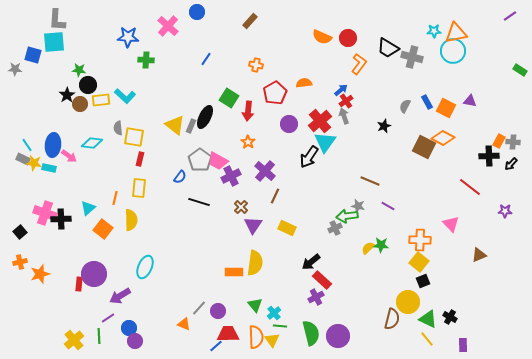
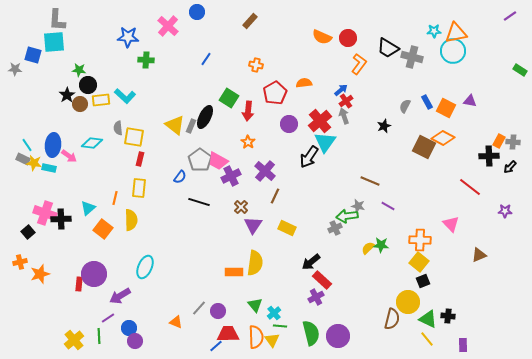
black arrow at (511, 164): moved 1 px left, 3 px down
black square at (20, 232): moved 8 px right
black cross at (450, 317): moved 2 px left, 1 px up; rotated 24 degrees counterclockwise
orange triangle at (184, 324): moved 8 px left, 2 px up
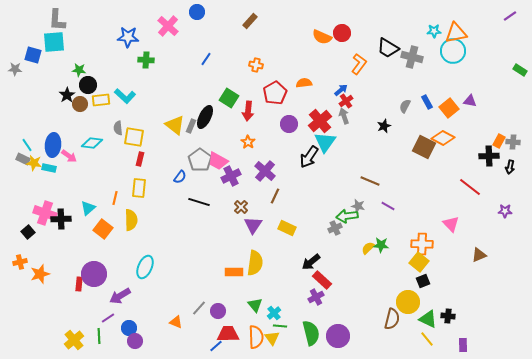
red circle at (348, 38): moved 6 px left, 5 px up
orange square at (446, 108): moved 3 px right; rotated 24 degrees clockwise
black arrow at (510, 167): rotated 32 degrees counterclockwise
orange cross at (420, 240): moved 2 px right, 4 px down
yellow triangle at (272, 340): moved 2 px up
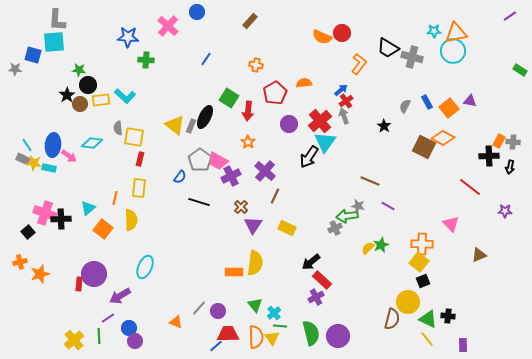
black star at (384, 126): rotated 16 degrees counterclockwise
green star at (381, 245): rotated 28 degrees counterclockwise
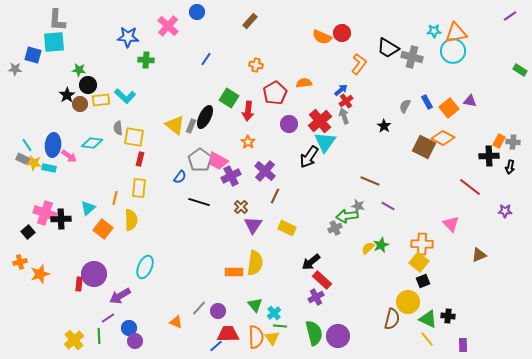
green semicircle at (311, 333): moved 3 px right
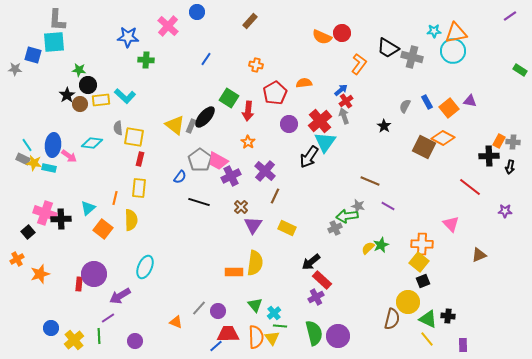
black ellipse at (205, 117): rotated 15 degrees clockwise
orange cross at (20, 262): moved 3 px left, 3 px up; rotated 16 degrees counterclockwise
blue circle at (129, 328): moved 78 px left
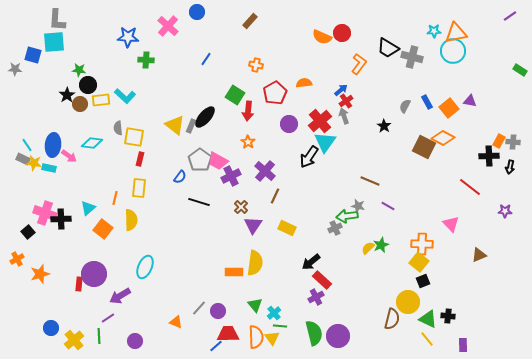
green square at (229, 98): moved 6 px right, 3 px up
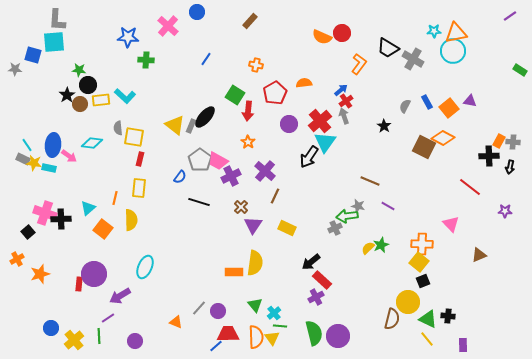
gray cross at (412, 57): moved 1 px right, 2 px down; rotated 15 degrees clockwise
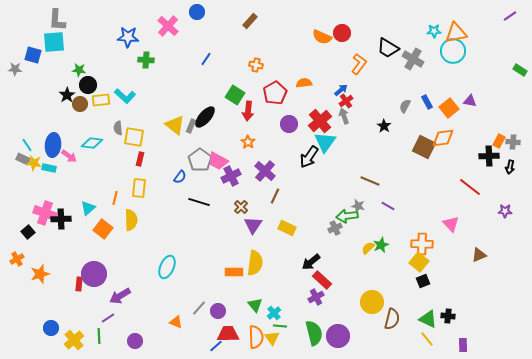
orange diamond at (443, 138): rotated 35 degrees counterclockwise
cyan ellipse at (145, 267): moved 22 px right
yellow circle at (408, 302): moved 36 px left
